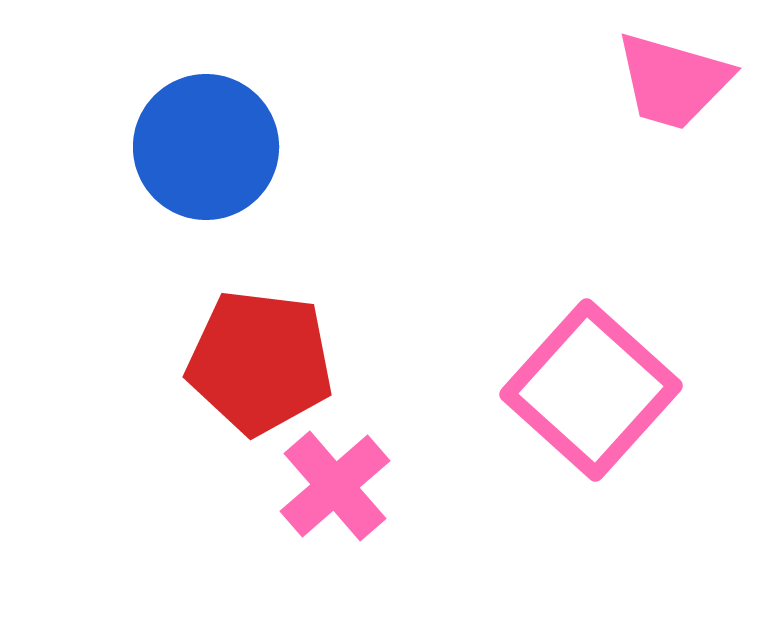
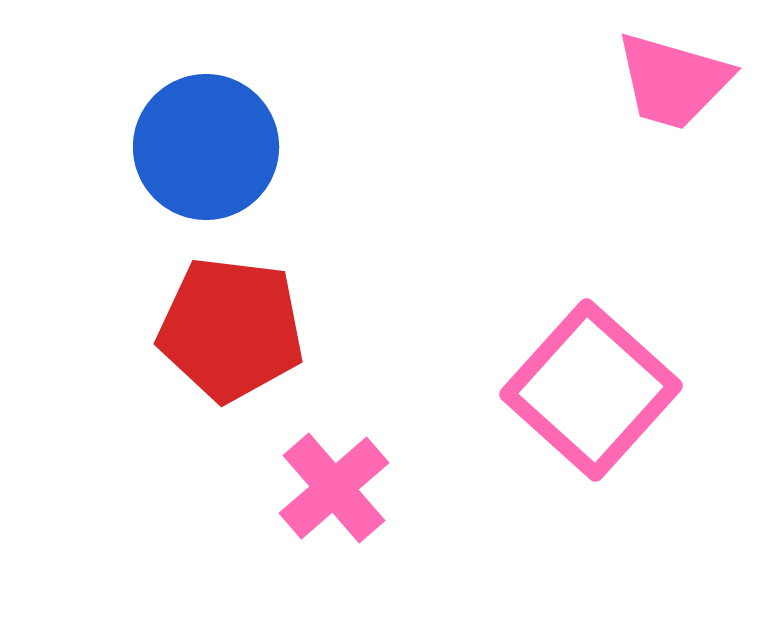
red pentagon: moved 29 px left, 33 px up
pink cross: moved 1 px left, 2 px down
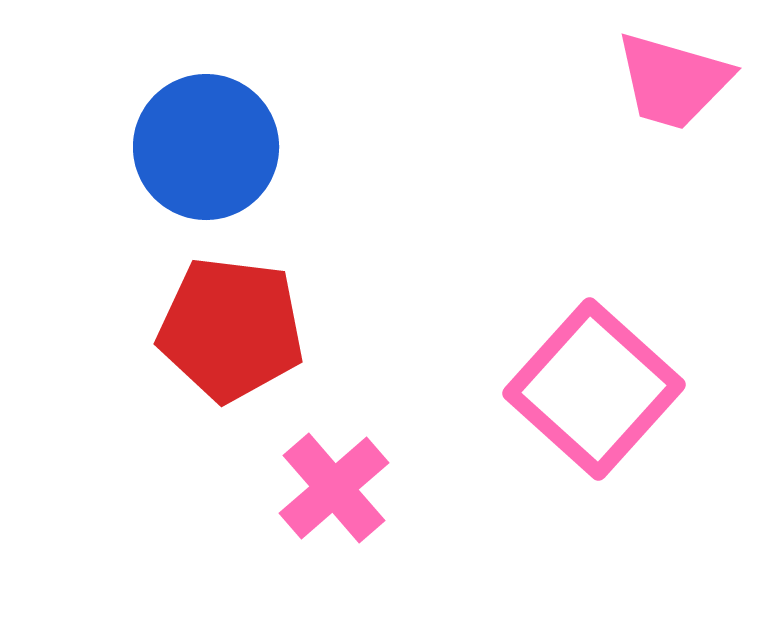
pink square: moved 3 px right, 1 px up
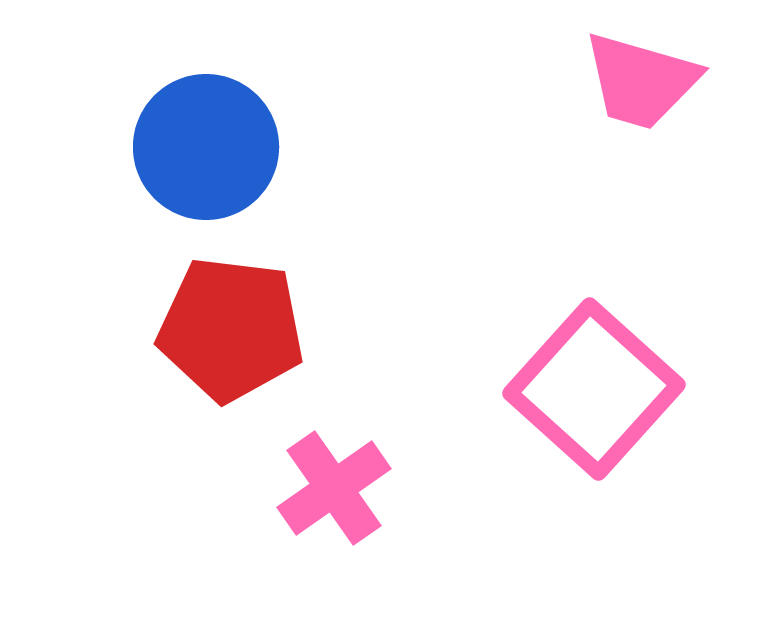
pink trapezoid: moved 32 px left
pink cross: rotated 6 degrees clockwise
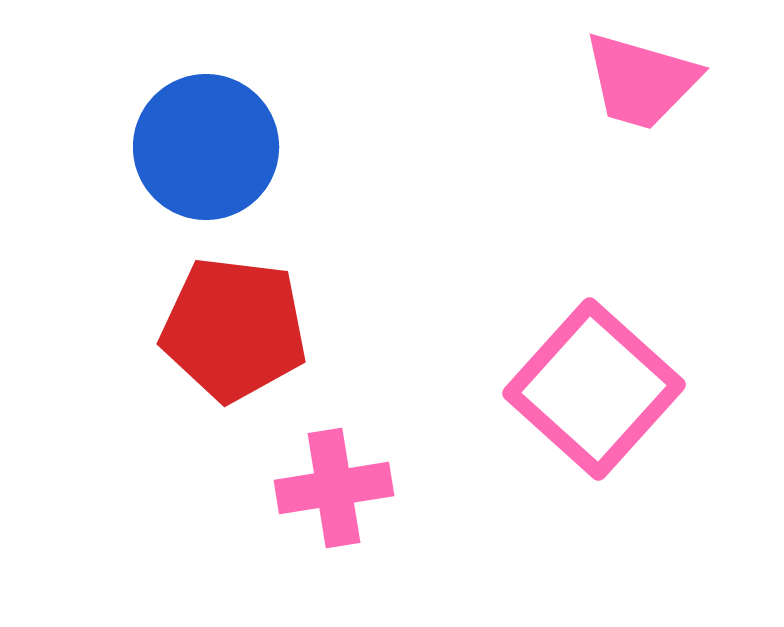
red pentagon: moved 3 px right
pink cross: rotated 26 degrees clockwise
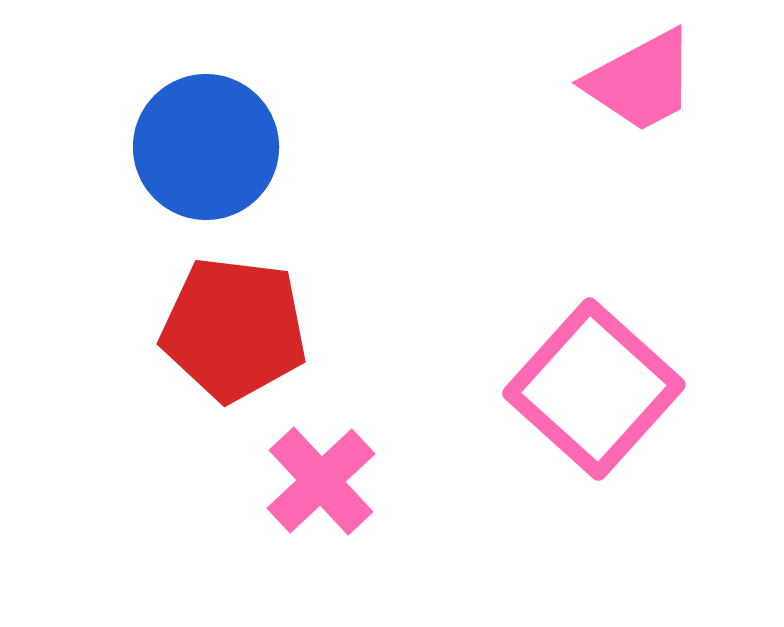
pink trapezoid: rotated 44 degrees counterclockwise
pink cross: moved 13 px left, 7 px up; rotated 34 degrees counterclockwise
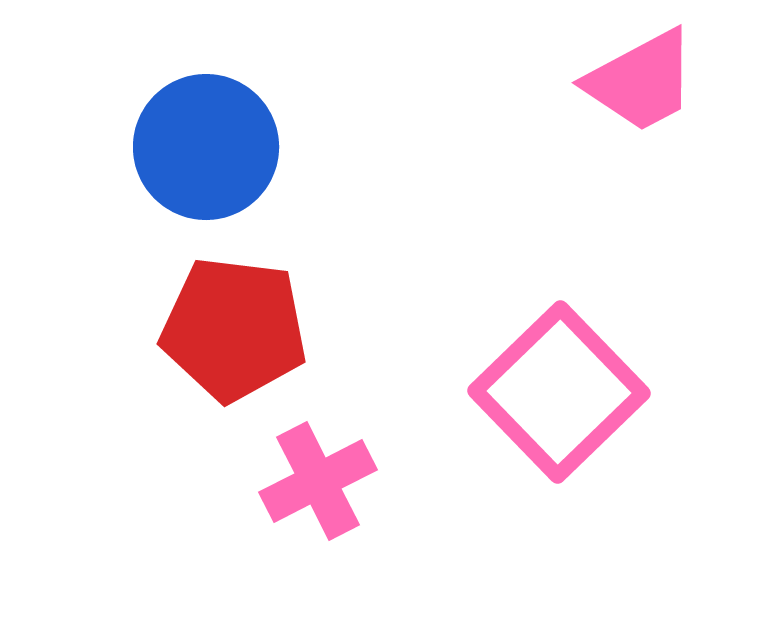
pink square: moved 35 px left, 3 px down; rotated 4 degrees clockwise
pink cross: moved 3 px left; rotated 16 degrees clockwise
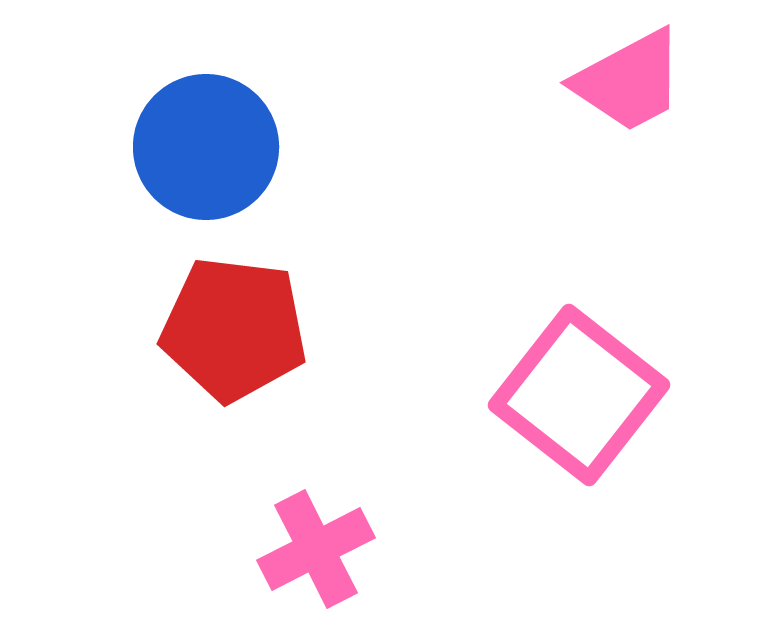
pink trapezoid: moved 12 px left
pink square: moved 20 px right, 3 px down; rotated 8 degrees counterclockwise
pink cross: moved 2 px left, 68 px down
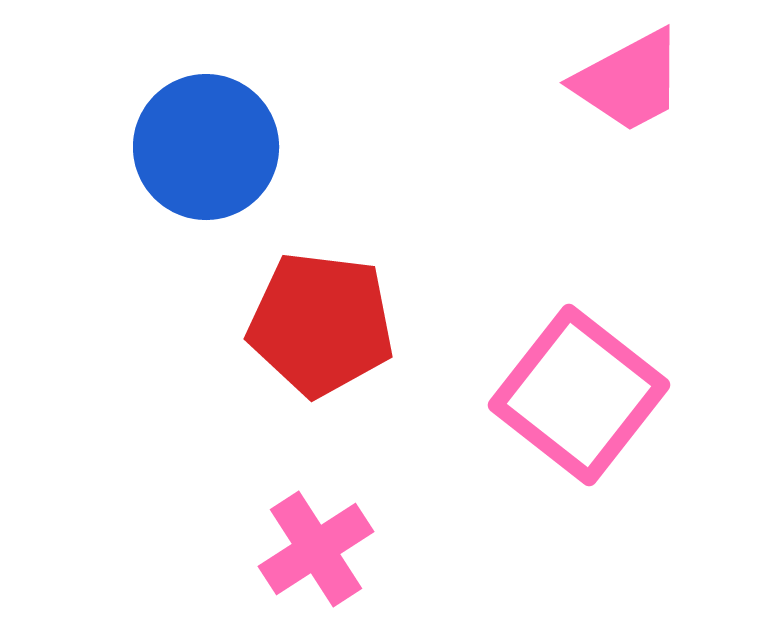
red pentagon: moved 87 px right, 5 px up
pink cross: rotated 6 degrees counterclockwise
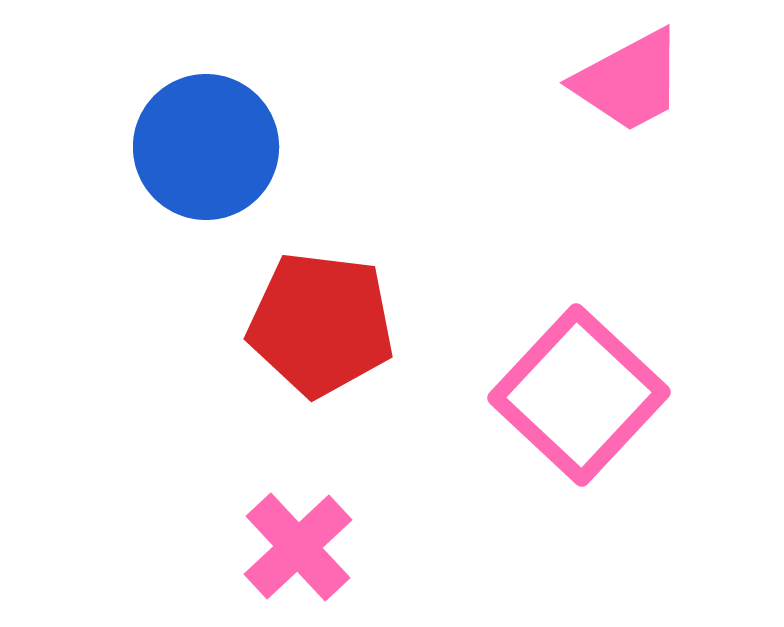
pink square: rotated 5 degrees clockwise
pink cross: moved 18 px left, 2 px up; rotated 10 degrees counterclockwise
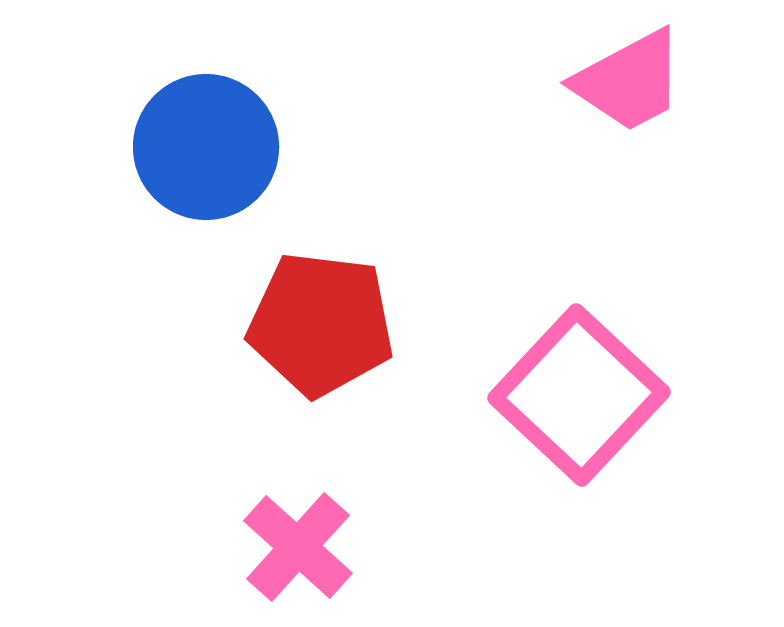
pink cross: rotated 5 degrees counterclockwise
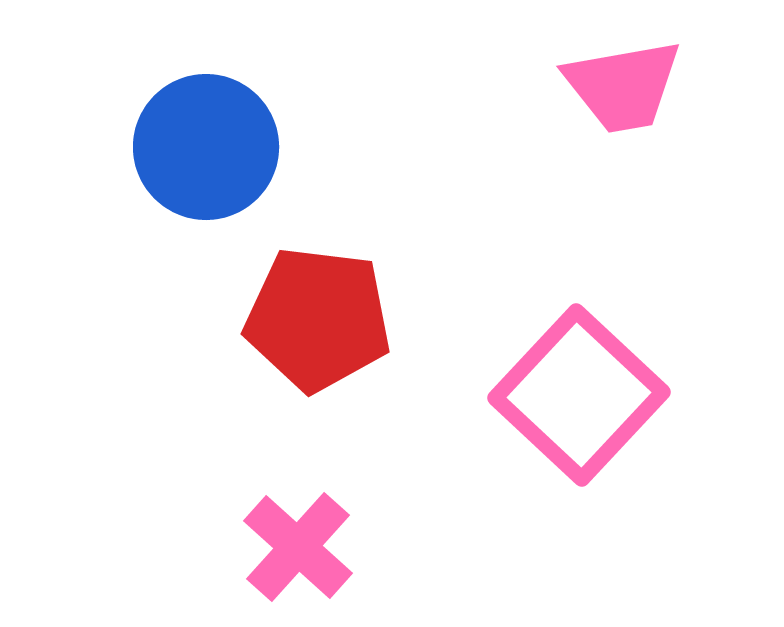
pink trapezoid: moved 6 px left, 5 px down; rotated 18 degrees clockwise
red pentagon: moved 3 px left, 5 px up
